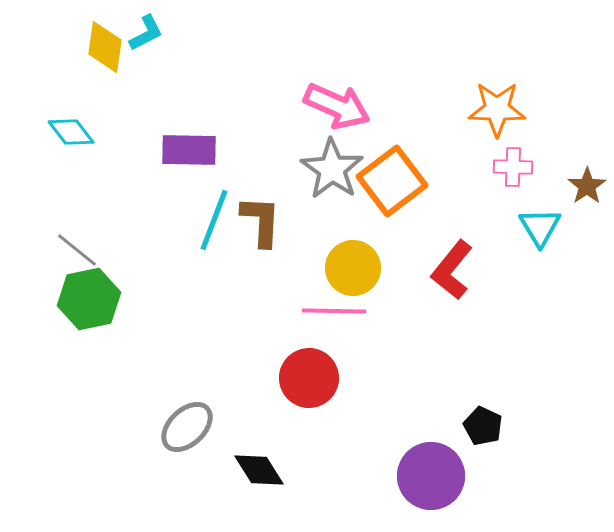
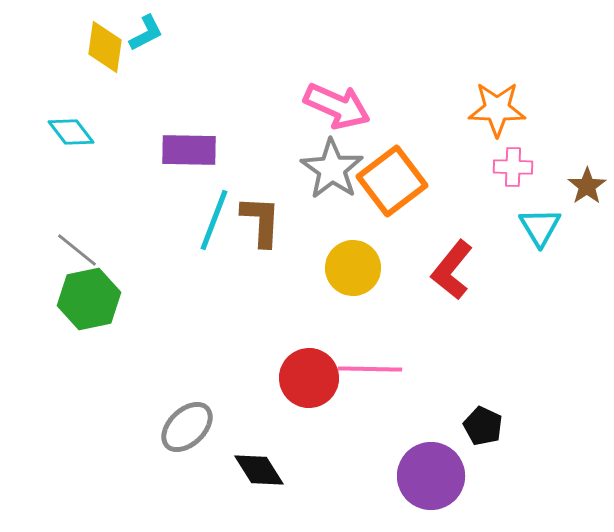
pink line: moved 36 px right, 58 px down
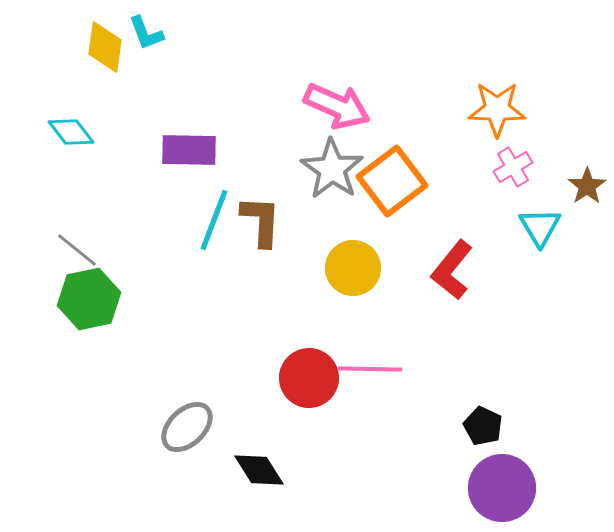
cyan L-shape: rotated 96 degrees clockwise
pink cross: rotated 33 degrees counterclockwise
purple circle: moved 71 px right, 12 px down
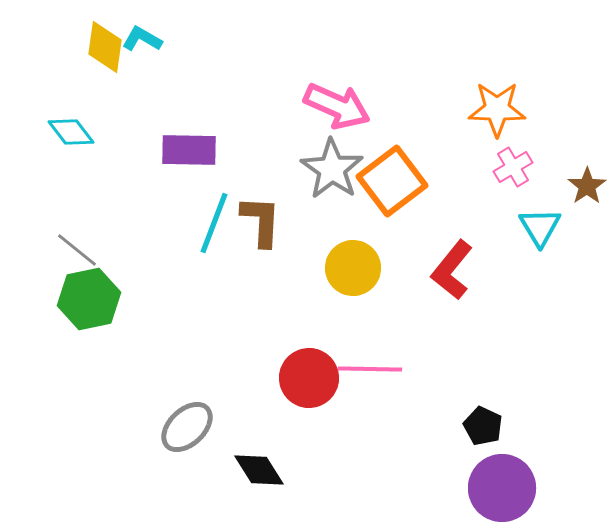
cyan L-shape: moved 4 px left, 6 px down; rotated 141 degrees clockwise
cyan line: moved 3 px down
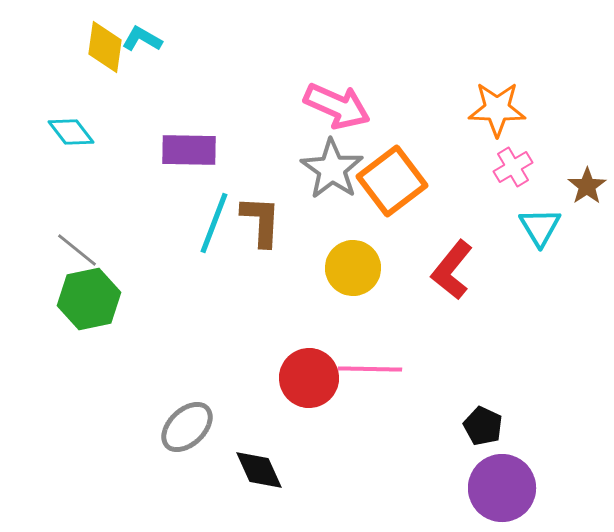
black diamond: rotated 8 degrees clockwise
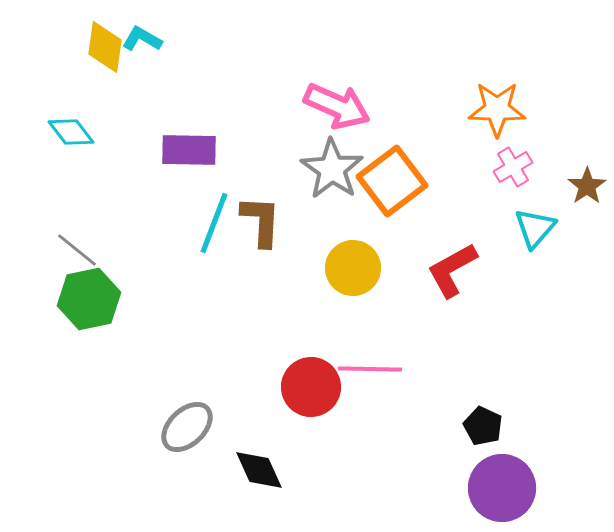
cyan triangle: moved 5 px left, 1 px down; rotated 12 degrees clockwise
red L-shape: rotated 22 degrees clockwise
red circle: moved 2 px right, 9 px down
